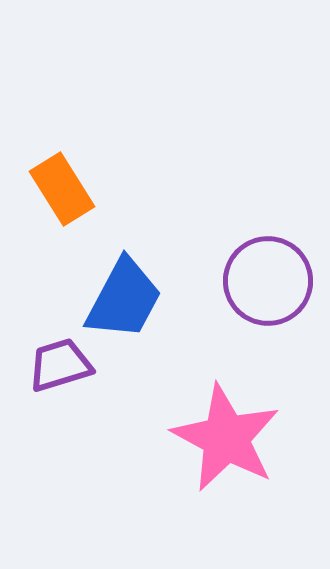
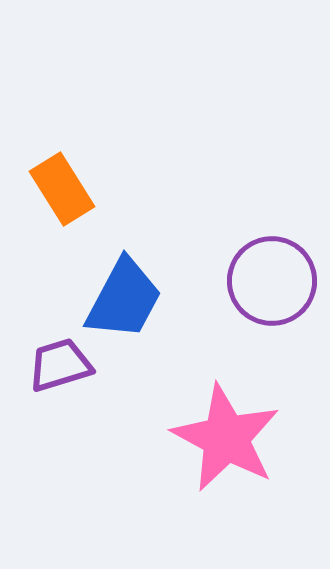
purple circle: moved 4 px right
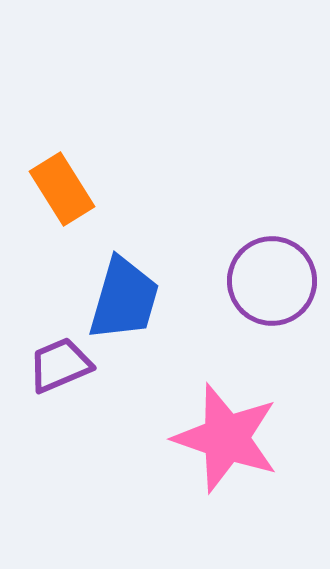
blue trapezoid: rotated 12 degrees counterclockwise
purple trapezoid: rotated 6 degrees counterclockwise
pink star: rotated 9 degrees counterclockwise
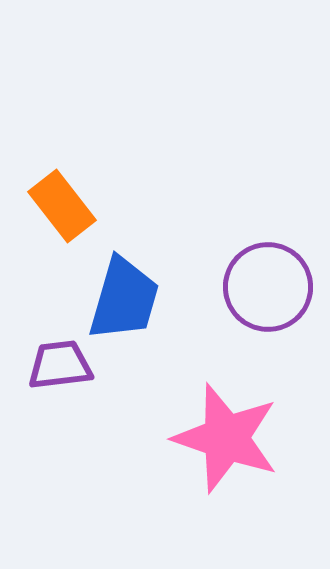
orange rectangle: moved 17 px down; rotated 6 degrees counterclockwise
purple circle: moved 4 px left, 6 px down
purple trapezoid: rotated 16 degrees clockwise
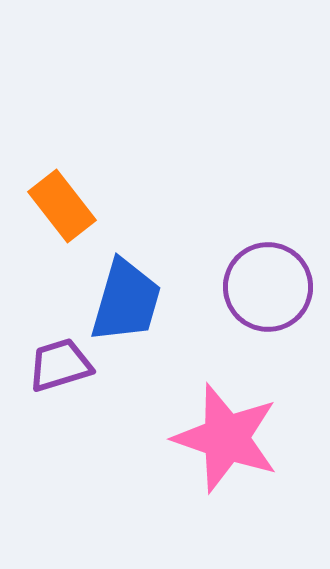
blue trapezoid: moved 2 px right, 2 px down
purple trapezoid: rotated 10 degrees counterclockwise
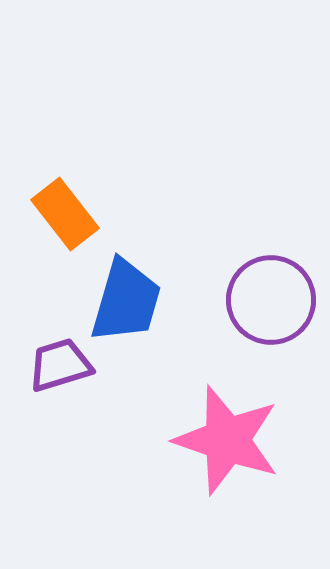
orange rectangle: moved 3 px right, 8 px down
purple circle: moved 3 px right, 13 px down
pink star: moved 1 px right, 2 px down
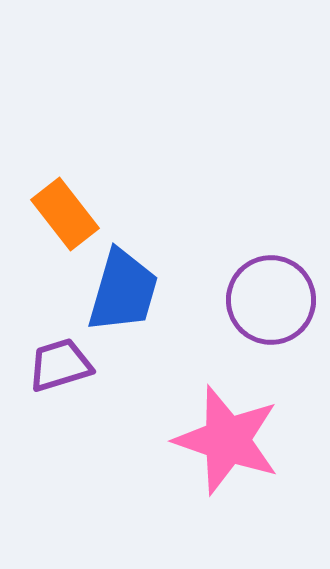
blue trapezoid: moved 3 px left, 10 px up
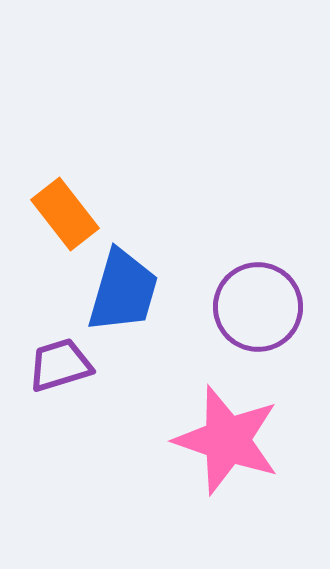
purple circle: moved 13 px left, 7 px down
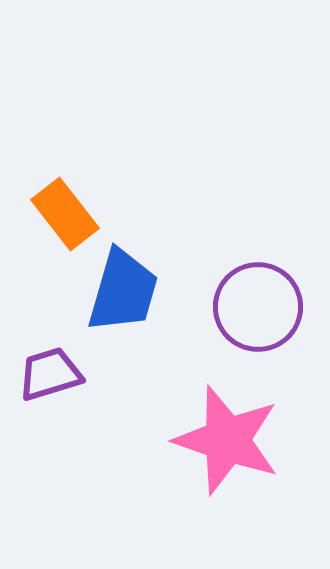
purple trapezoid: moved 10 px left, 9 px down
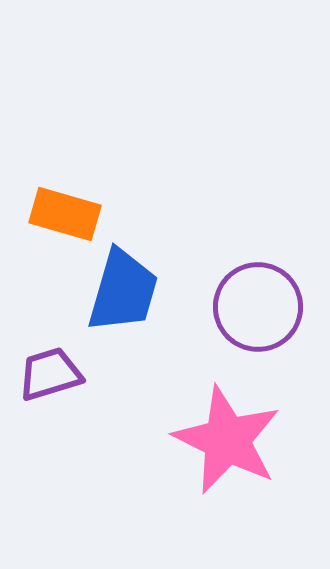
orange rectangle: rotated 36 degrees counterclockwise
pink star: rotated 7 degrees clockwise
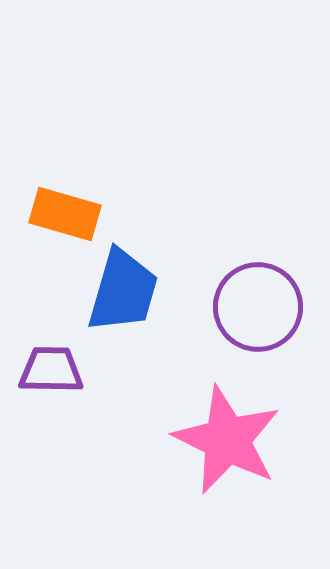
purple trapezoid: moved 1 px right, 4 px up; rotated 18 degrees clockwise
